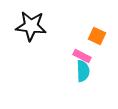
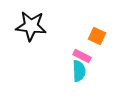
cyan semicircle: moved 4 px left
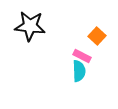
black star: moved 1 px left
orange square: rotated 18 degrees clockwise
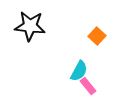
pink rectangle: moved 6 px right, 30 px down; rotated 24 degrees clockwise
cyan semicircle: rotated 30 degrees clockwise
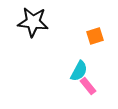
black star: moved 3 px right, 4 px up
orange square: moved 2 px left; rotated 30 degrees clockwise
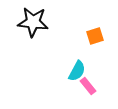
cyan semicircle: moved 2 px left
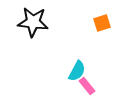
orange square: moved 7 px right, 13 px up
pink rectangle: moved 1 px left
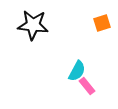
black star: moved 3 px down
